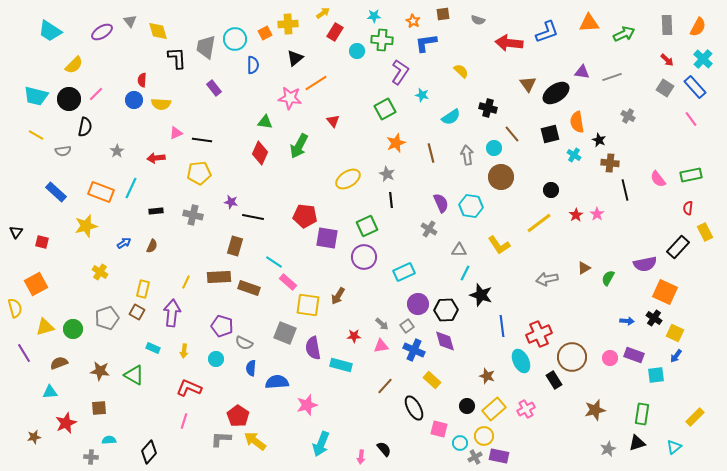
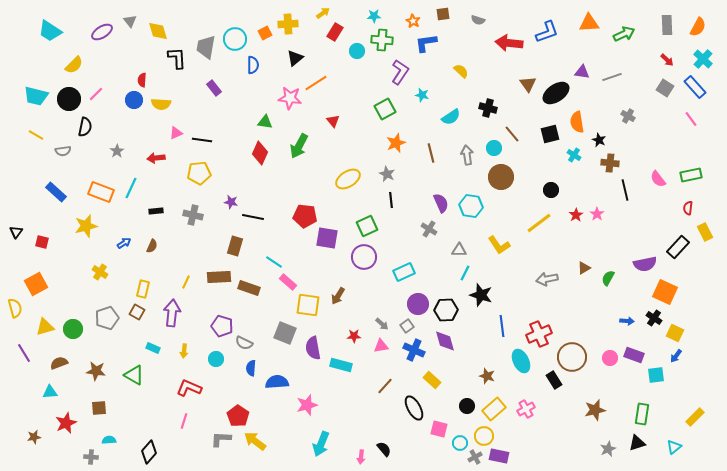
brown star at (100, 371): moved 4 px left
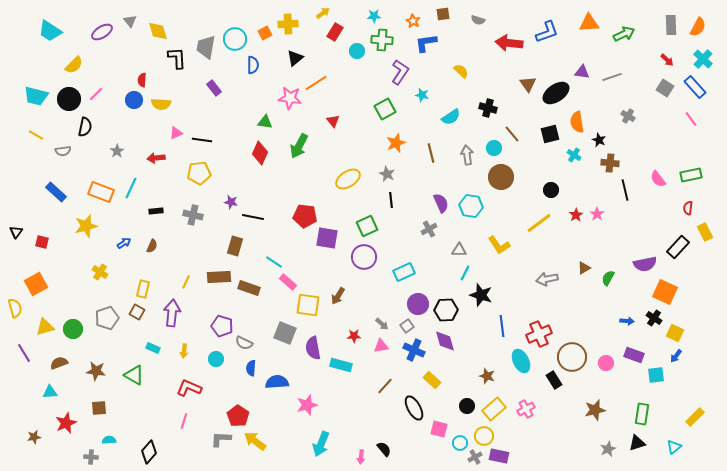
gray rectangle at (667, 25): moved 4 px right
gray cross at (429, 229): rotated 28 degrees clockwise
pink circle at (610, 358): moved 4 px left, 5 px down
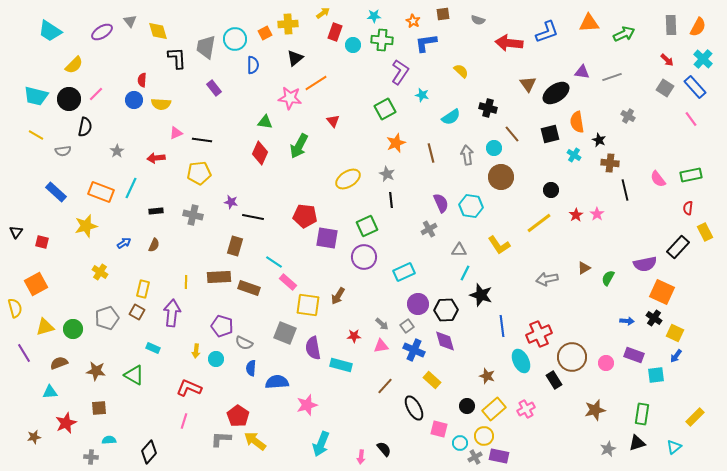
red rectangle at (335, 32): rotated 12 degrees counterclockwise
cyan circle at (357, 51): moved 4 px left, 6 px up
brown semicircle at (152, 246): moved 2 px right, 1 px up
yellow line at (186, 282): rotated 24 degrees counterclockwise
orange square at (665, 292): moved 3 px left
yellow arrow at (184, 351): moved 12 px right
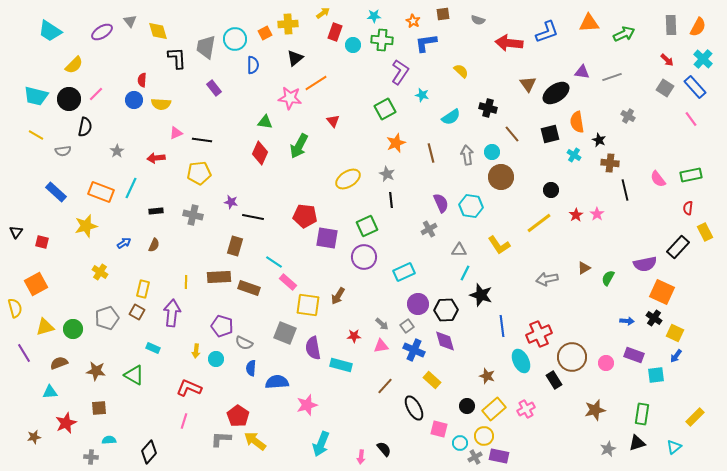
cyan circle at (494, 148): moved 2 px left, 4 px down
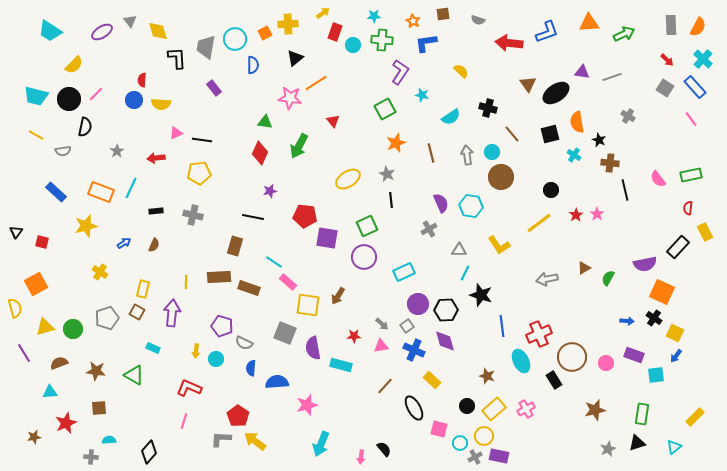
purple star at (231, 202): moved 39 px right, 11 px up; rotated 24 degrees counterclockwise
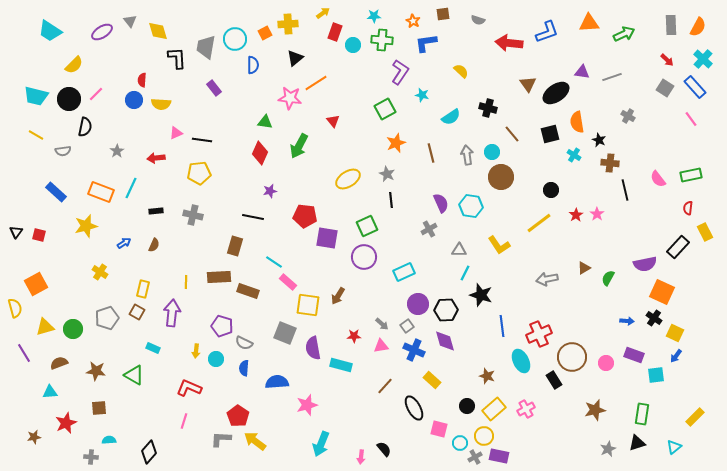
red square at (42, 242): moved 3 px left, 7 px up
brown rectangle at (249, 288): moved 1 px left, 3 px down
blue semicircle at (251, 368): moved 7 px left
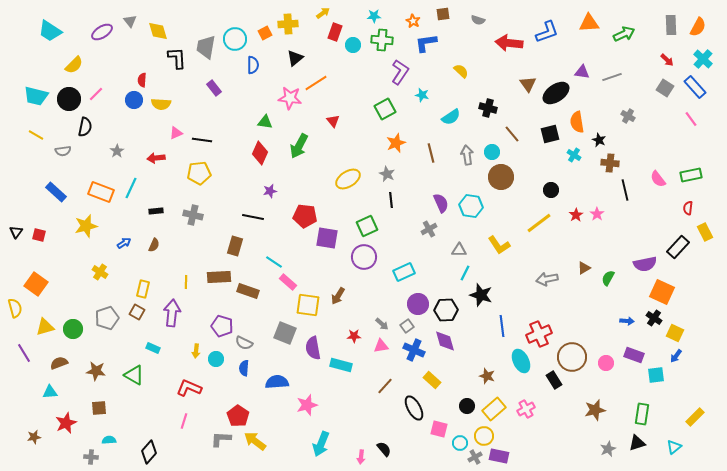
orange square at (36, 284): rotated 25 degrees counterclockwise
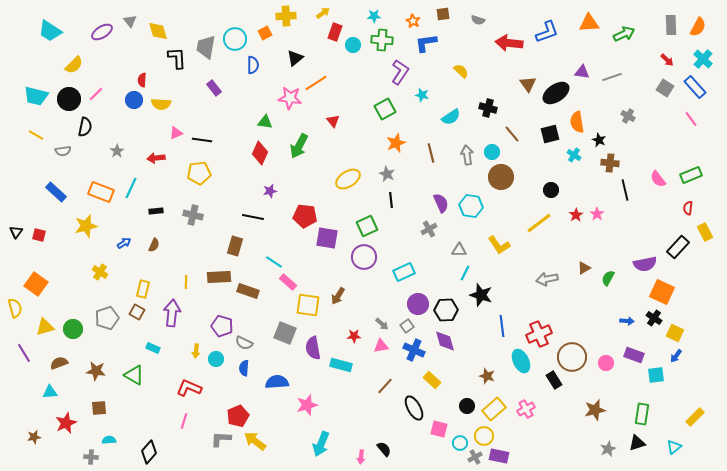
yellow cross at (288, 24): moved 2 px left, 8 px up
green rectangle at (691, 175): rotated 10 degrees counterclockwise
red pentagon at (238, 416): rotated 15 degrees clockwise
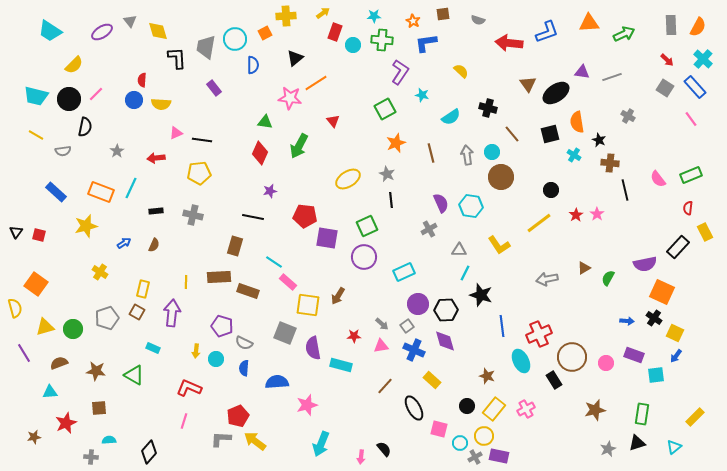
yellow rectangle at (494, 409): rotated 10 degrees counterclockwise
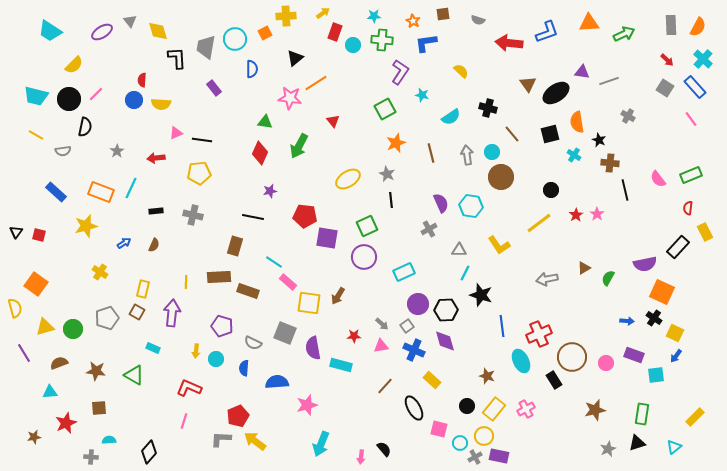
blue semicircle at (253, 65): moved 1 px left, 4 px down
gray line at (612, 77): moved 3 px left, 4 px down
yellow square at (308, 305): moved 1 px right, 2 px up
gray semicircle at (244, 343): moved 9 px right
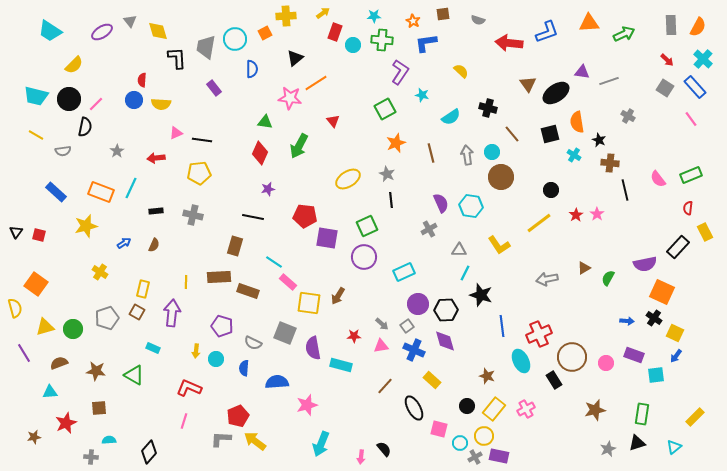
pink line at (96, 94): moved 10 px down
purple star at (270, 191): moved 2 px left, 2 px up
